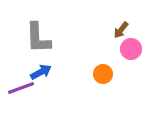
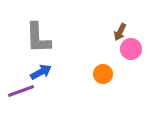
brown arrow: moved 1 px left, 2 px down; rotated 12 degrees counterclockwise
purple line: moved 3 px down
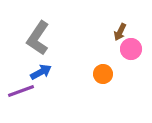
gray L-shape: rotated 36 degrees clockwise
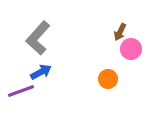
gray L-shape: rotated 8 degrees clockwise
orange circle: moved 5 px right, 5 px down
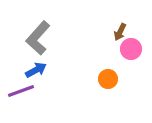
blue arrow: moved 5 px left, 2 px up
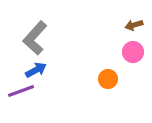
brown arrow: moved 14 px right, 7 px up; rotated 48 degrees clockwise
gray L-shape: moved 3 px left
pink circle: moved 2 px right, 3 px down
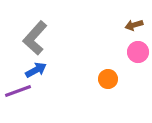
pink circle: moved 5 px right
purple line: moved 3 px left
